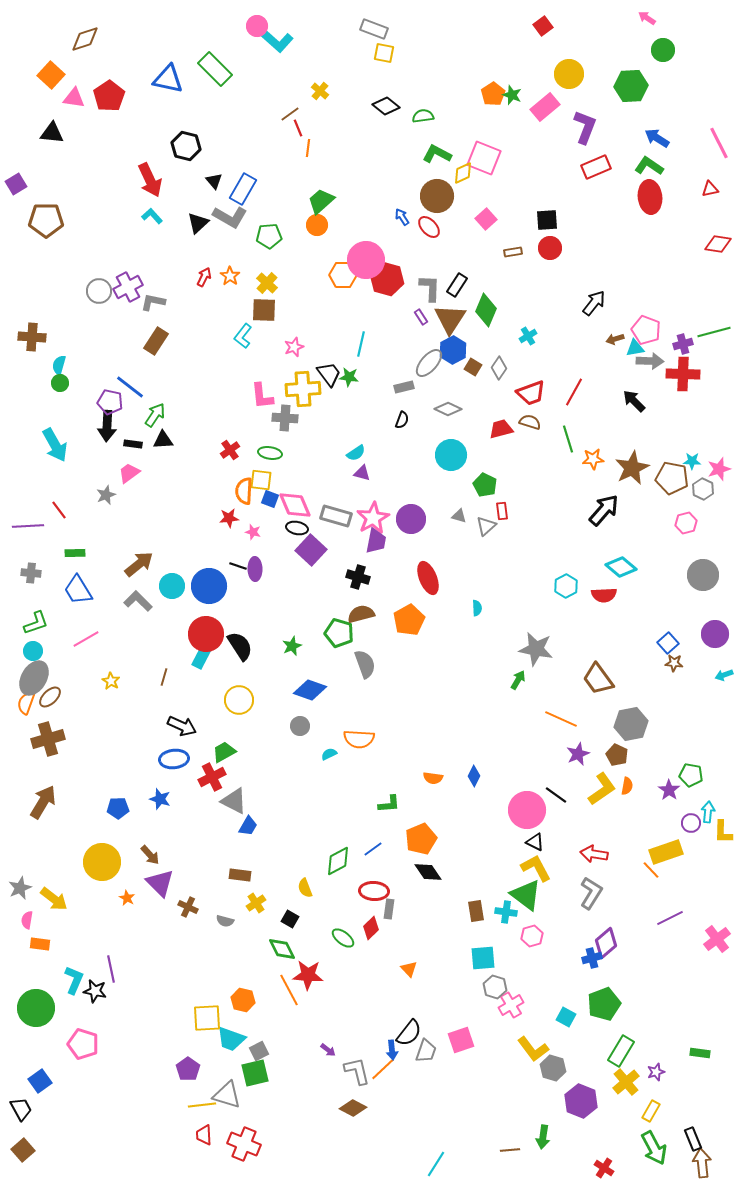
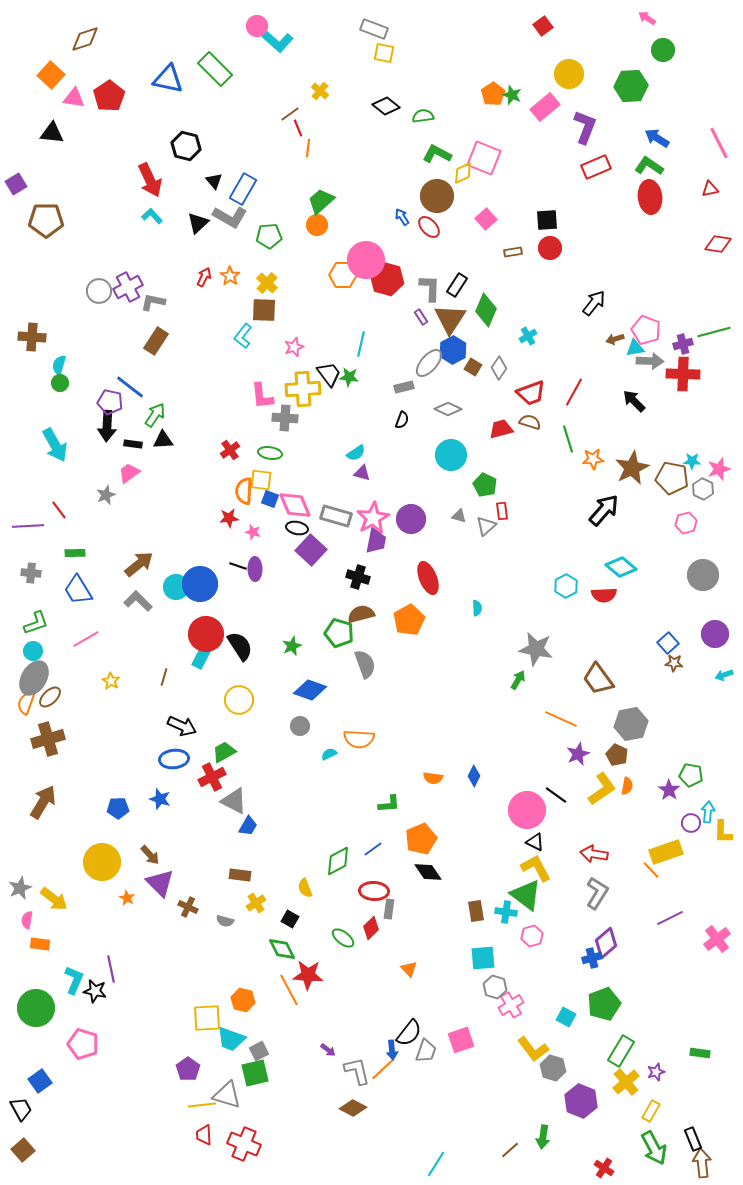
cyan circle at (172, 586): moved 4 px right, 1 px down
blue circle at (209, 586): moved 9 px left, 2 px up
gray L-shape at (591, 893): moved 6 px right
brown line at (510, 1150): rotated 36 degrees counterclockwise
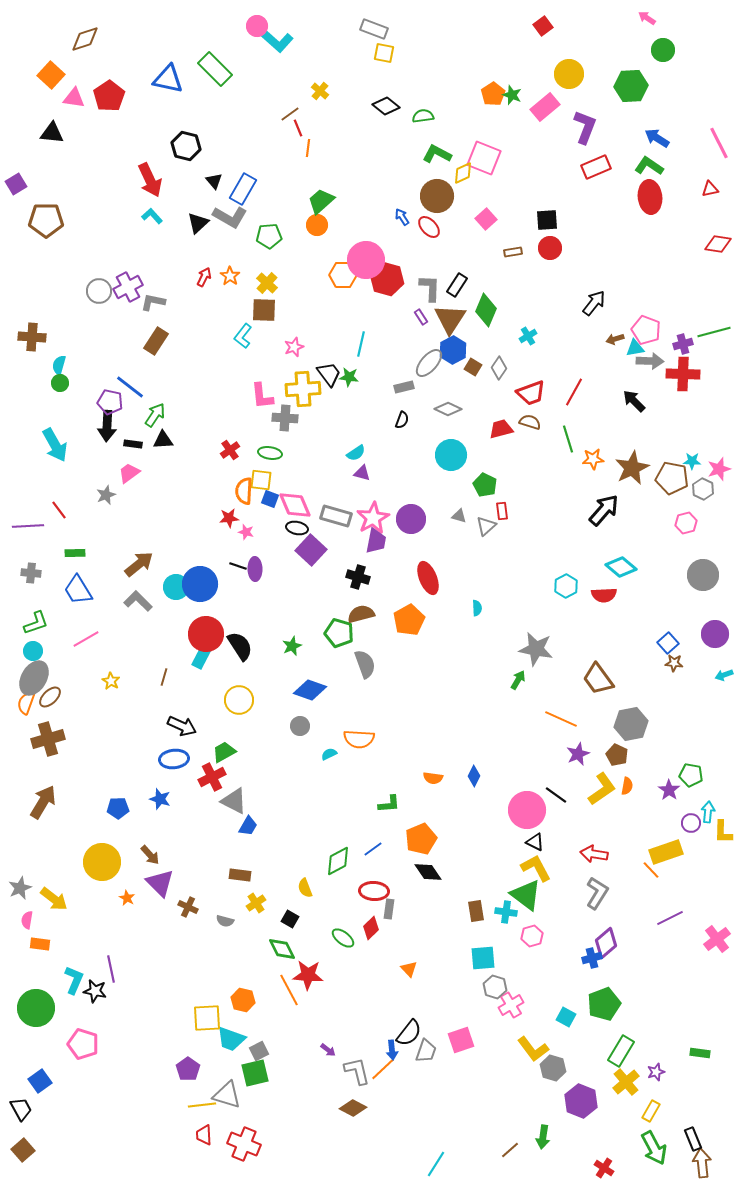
pink star at (253, 532): moved 7 px left
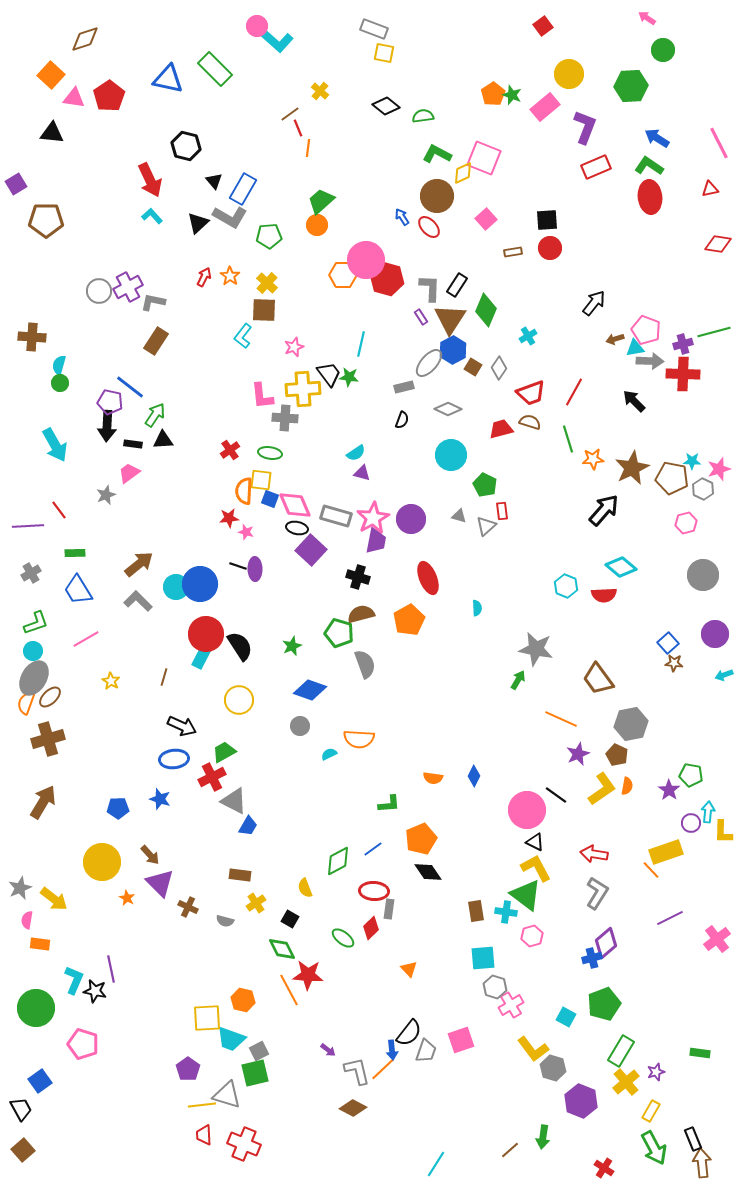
gray cross at (31, 573): rotated 36 degrees counterclockwise
cyan hexagon at (566, 586): rotated 10 degrees counterclockwise
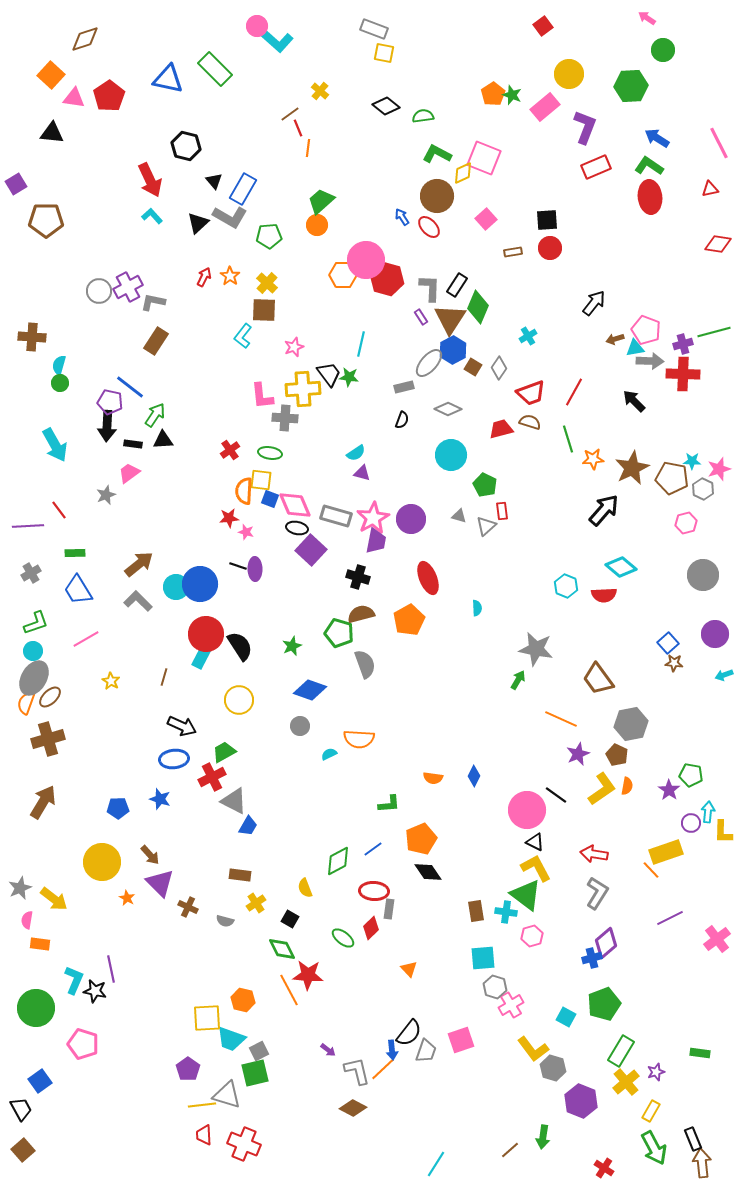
green diamond at (486, 310): moved 8 px left, 3 px up
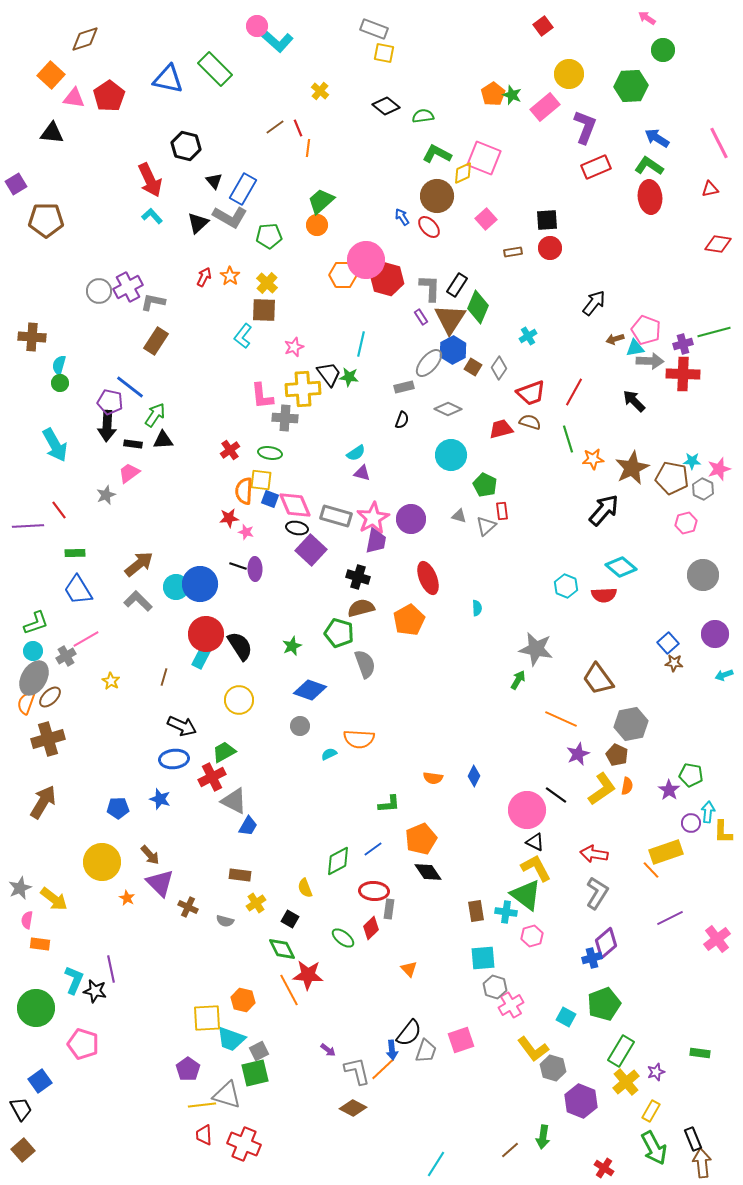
brown line at (290, 114): moved 15 px left, 13 px down
gray cross at (31, 573): moved 35 px right, 83 px down
brown semicircle at (361, 614): moved 6 px up
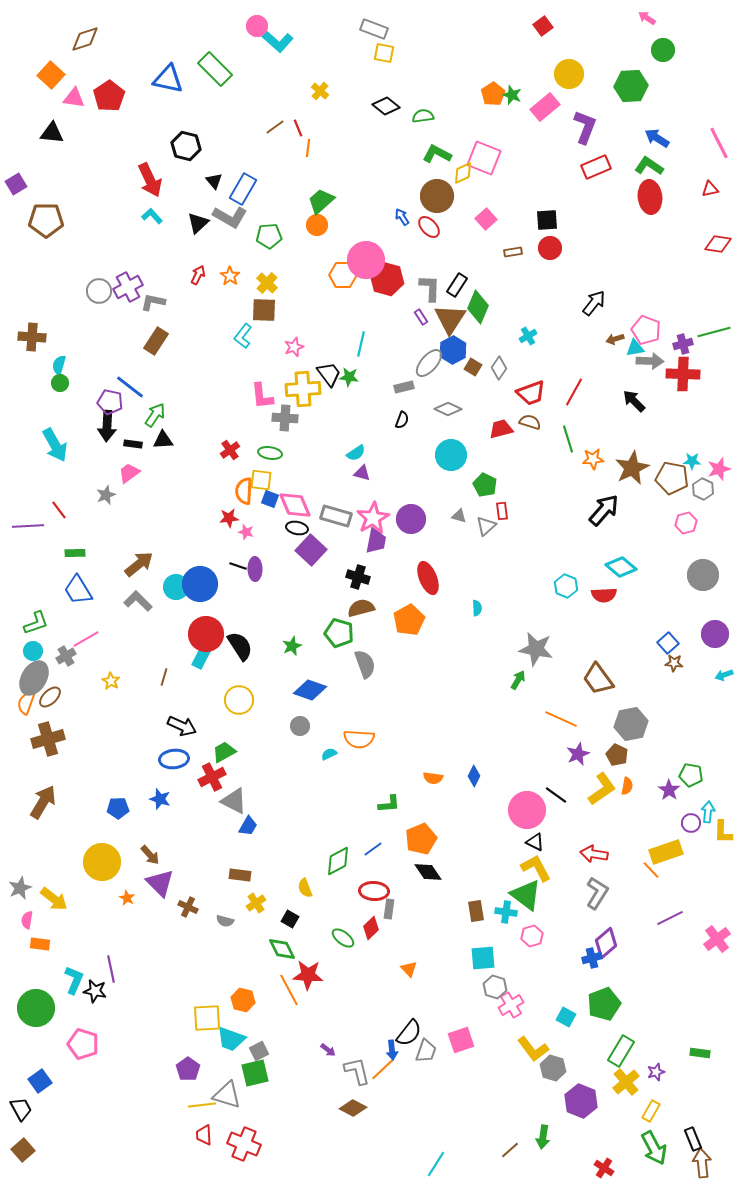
red arrow at (204, 277): moved 6 px left, 2 px up
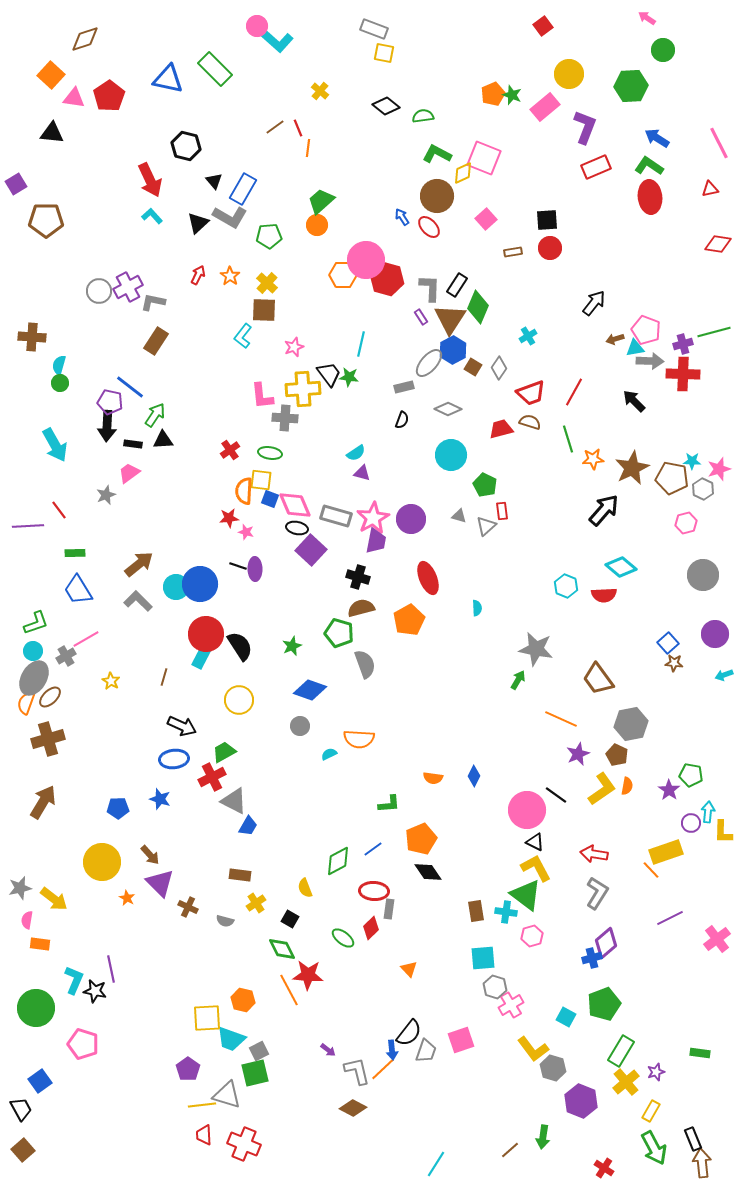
orange pentagon at (493, 94): rotated 10 degrees clockwise
gray star at (20, 888): rotated 10 degrees clockwise
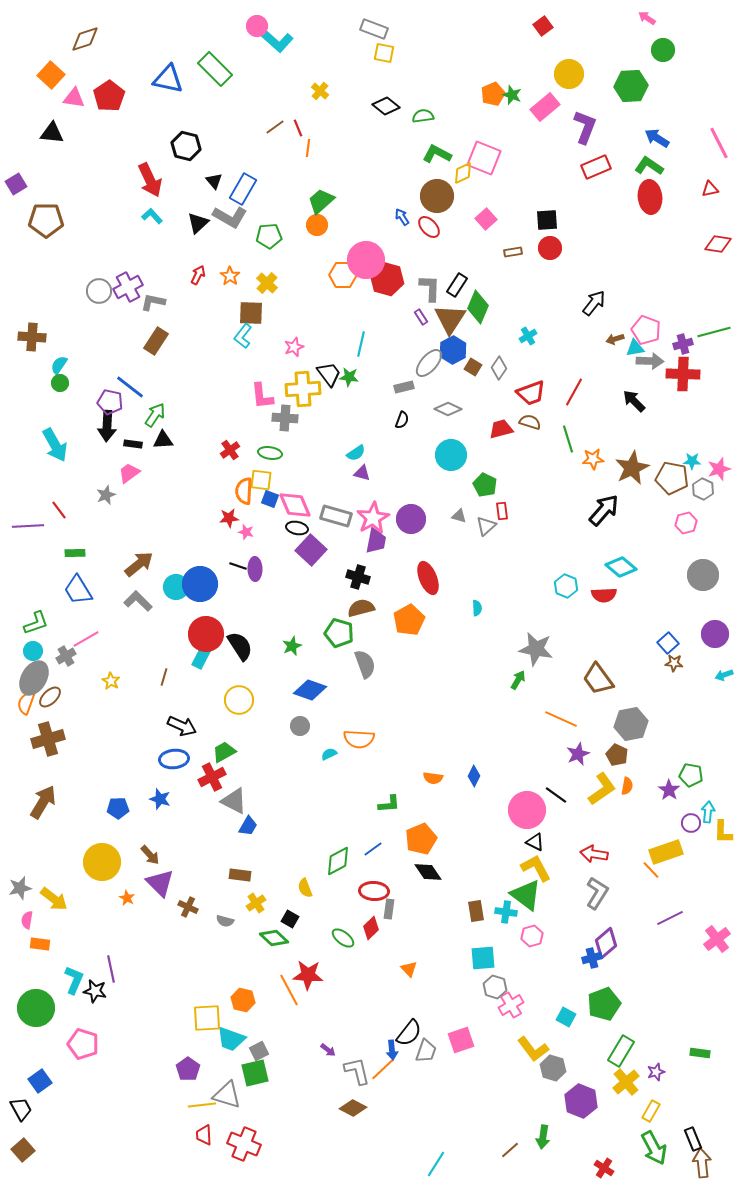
brown square at (264, 310): moved 13 px left, 3 px down
cyan semicircle at (59, 365): rotated 18 degrees clockwise
green diamond at (282, 949): moved 8 px left, 11 px up; rotated 20 degrees counterclockwise
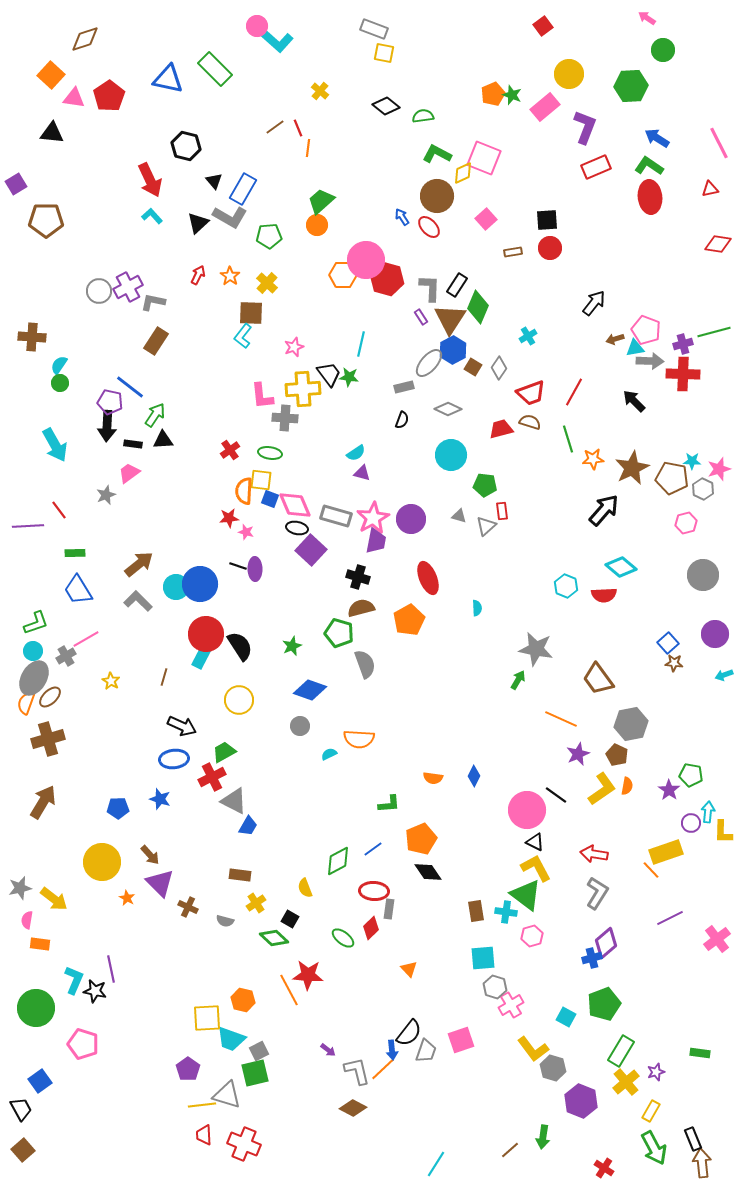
green pentagon at (485, 485): rotated 20 degrees counterclockwise
